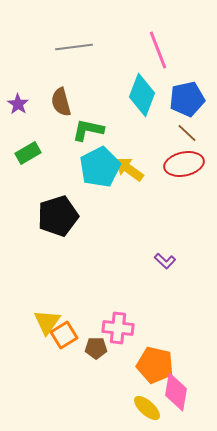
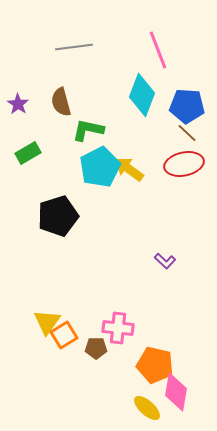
blue pentagon: moved 7 px down; rotated 16 degrees clockwise
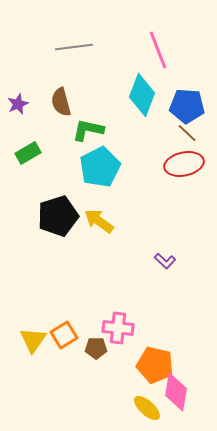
purple star: rotated 15 degrees clockwise
yellow arrow: moved 30 px left, 52 px down
yellow triangle: moved 14 px left, 18 px down
